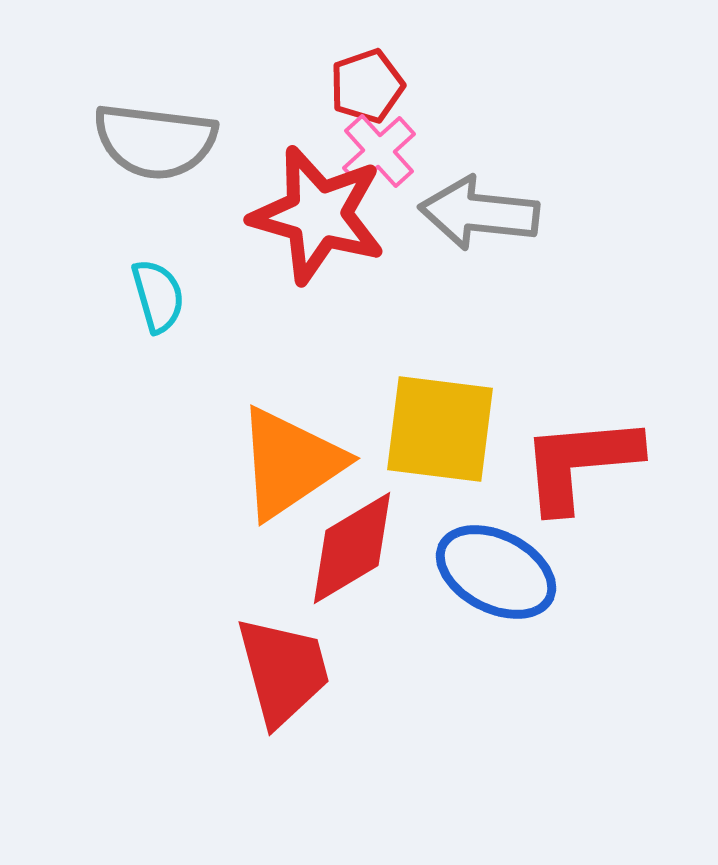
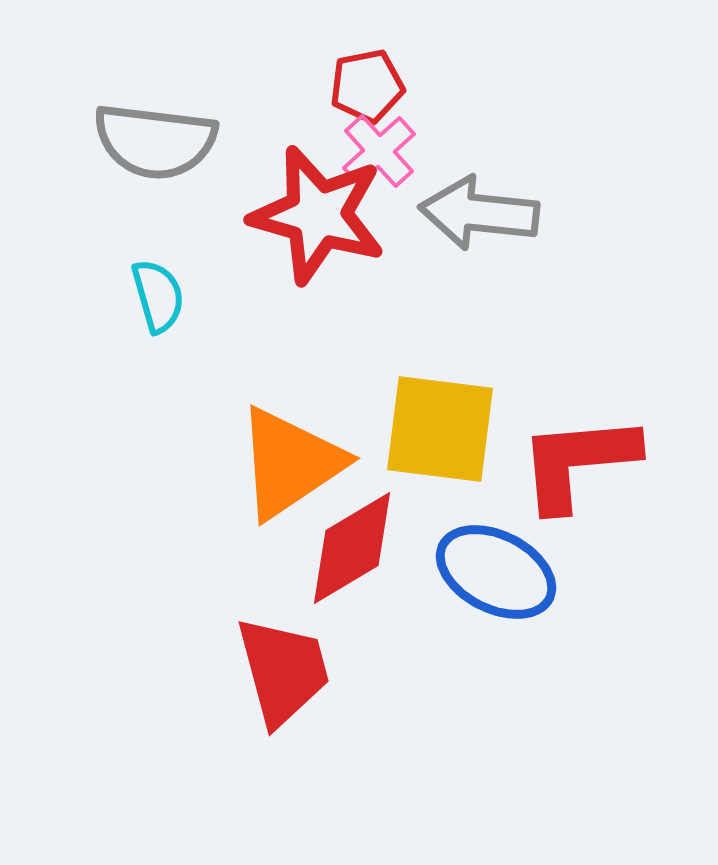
red pentagon: rotated 8 degrees clockwise
red L-shape: moved 2 px left, 1 px up
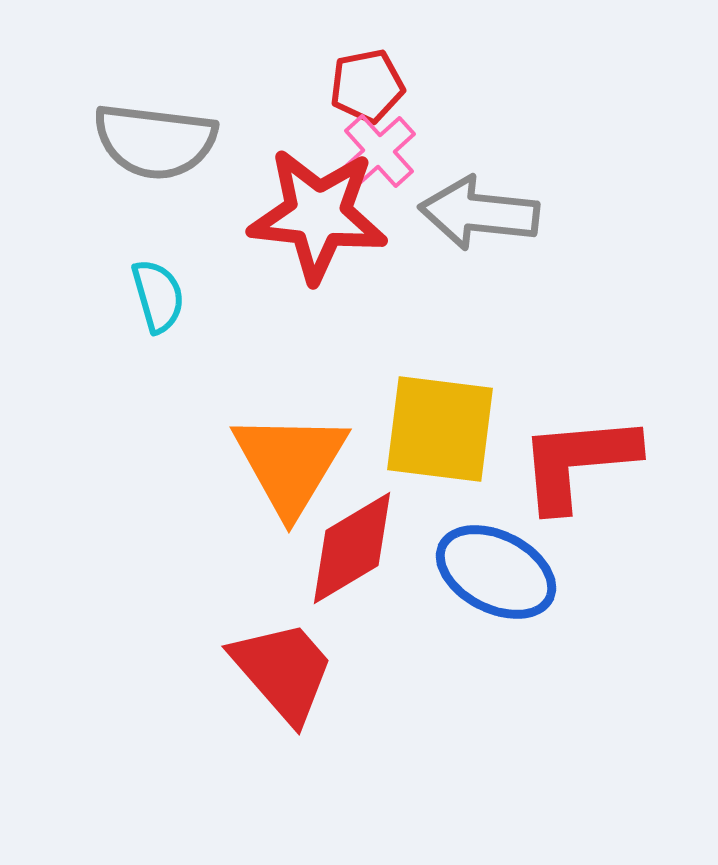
red star: rotated 10 degrees counterclockwise
orange triangle: rotated 25 degrees counterclockwise
red trapezoid: rotated 26 degrees counterclockwise
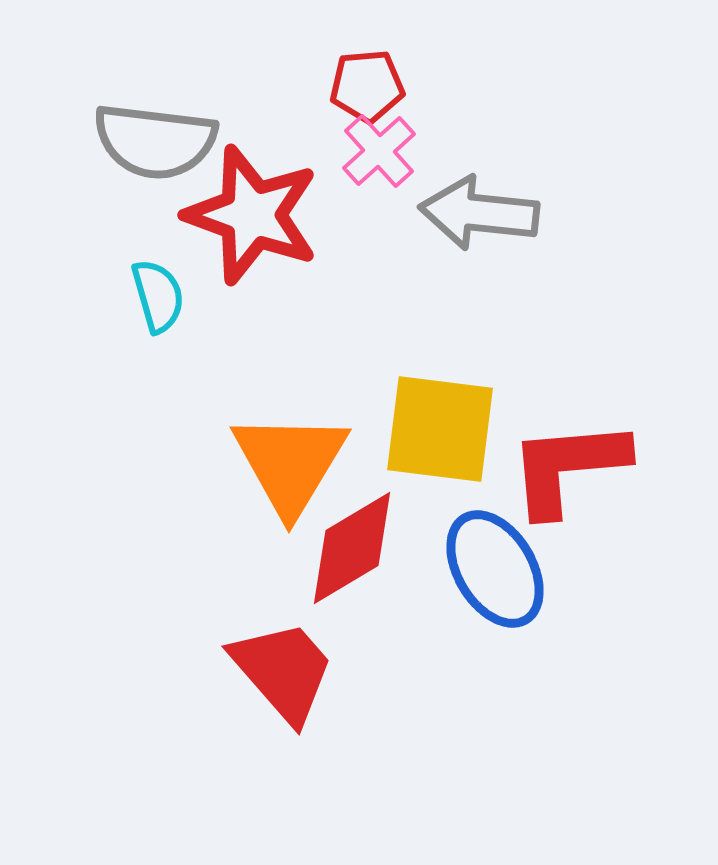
red pentagon: rotated 6 degrees clockwise
red star: moved 66 px left; rotated 14 degrees clockwise
red L-shape: moved 10 px left, 5 px down
blue ellipse: moved 1 px left, 3 px up; rotated 32 degrees clockwise
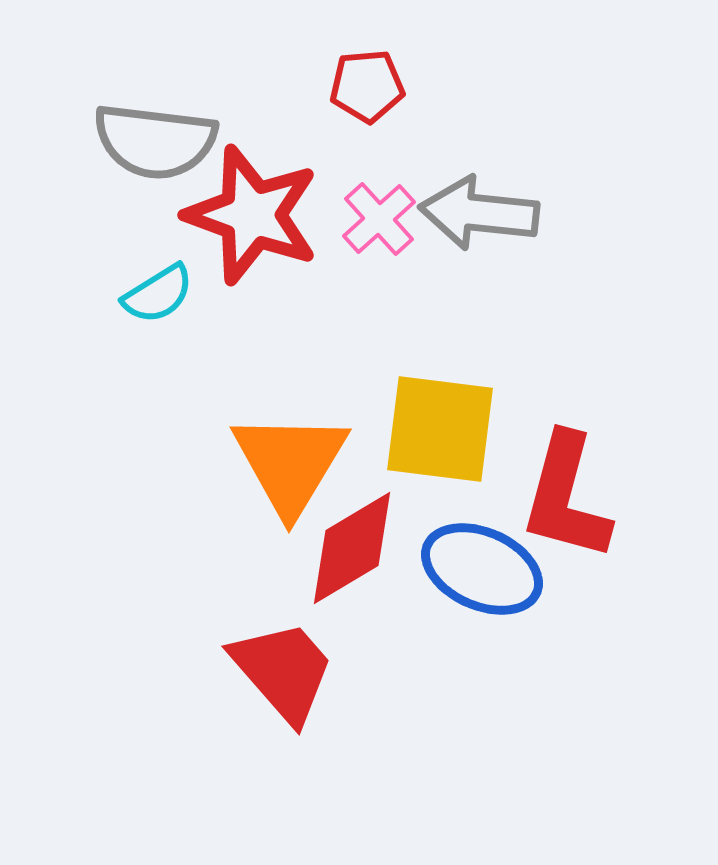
pink cross: moved 68 px down
cyan semicircle: moved 2 px up; rotated 74 degrees clockwise
red L-shape: moved 2 px left, 30 px down; rotated 70 degrees counterclockwise
blue ellipse: moved 13 px left; rotated 35 degrees counterclockwise
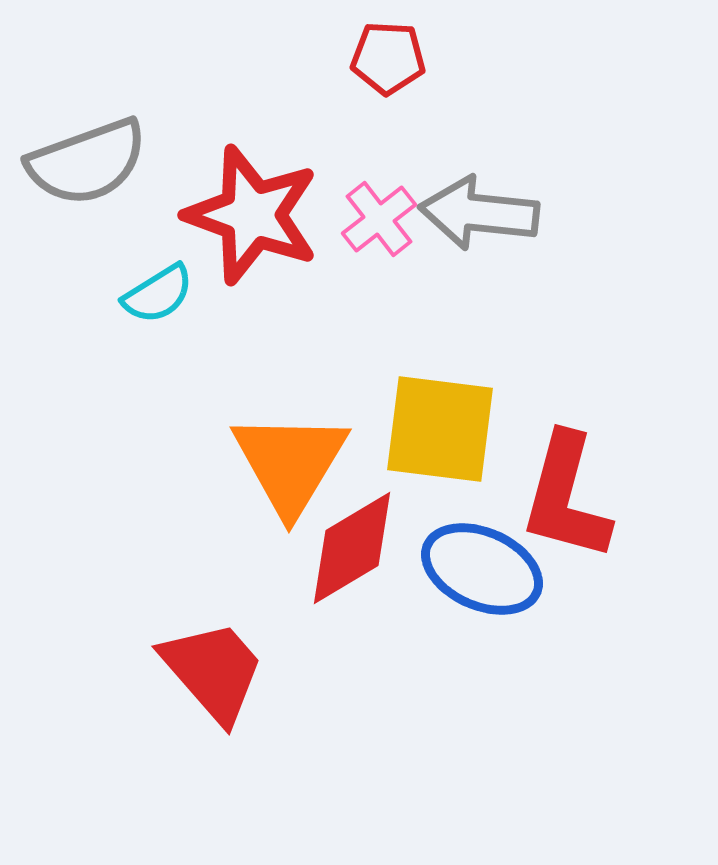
red pentagon: moved 21 px right, 28 px up; rotated 8 degrees clockwise
gray semicircle: moved 68 px left, 21 px down; rotated 27 degrees counterclockwise
pink cross: rotated 4 degrees clockwise
red trapezoid: moved 70 px left
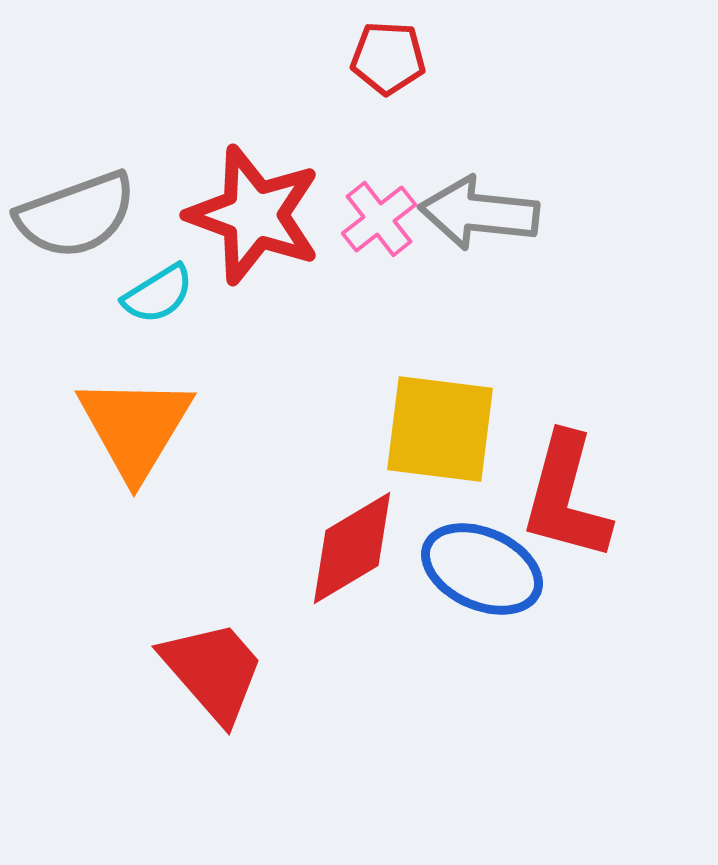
gray semicircle: moved 11 px left, 53 px down
red star: moved 2 px right
orange triangle: moved 155 px left, 36 px up
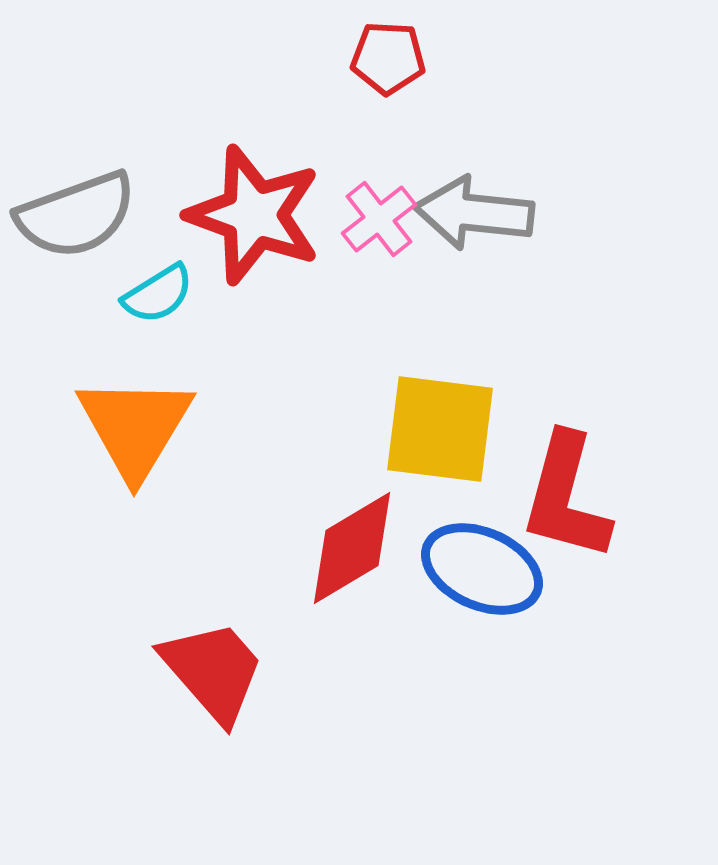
gray arrow: moved 5 px left
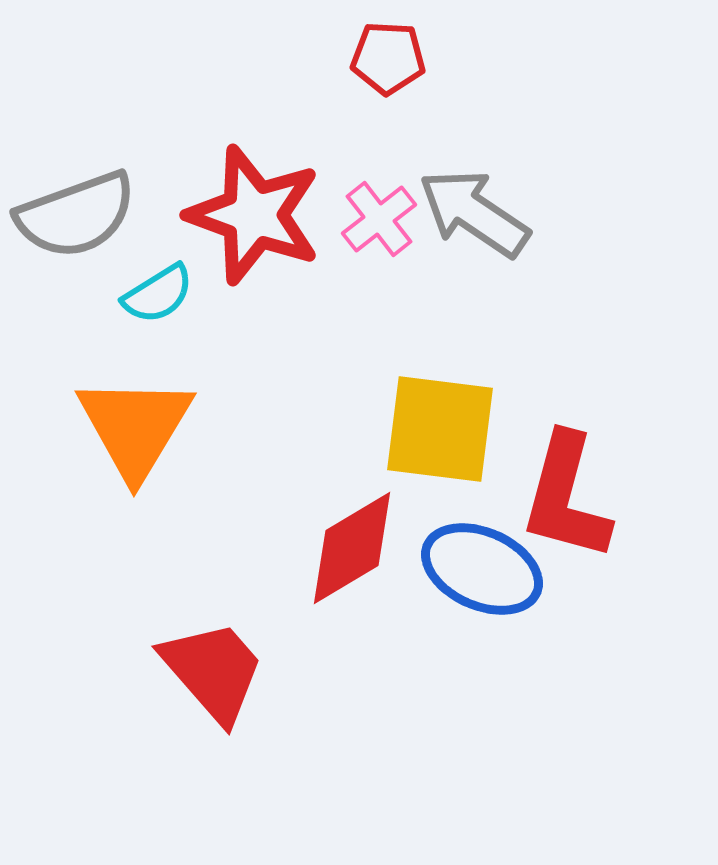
gray arrow: rotated 28 degrees clockwise
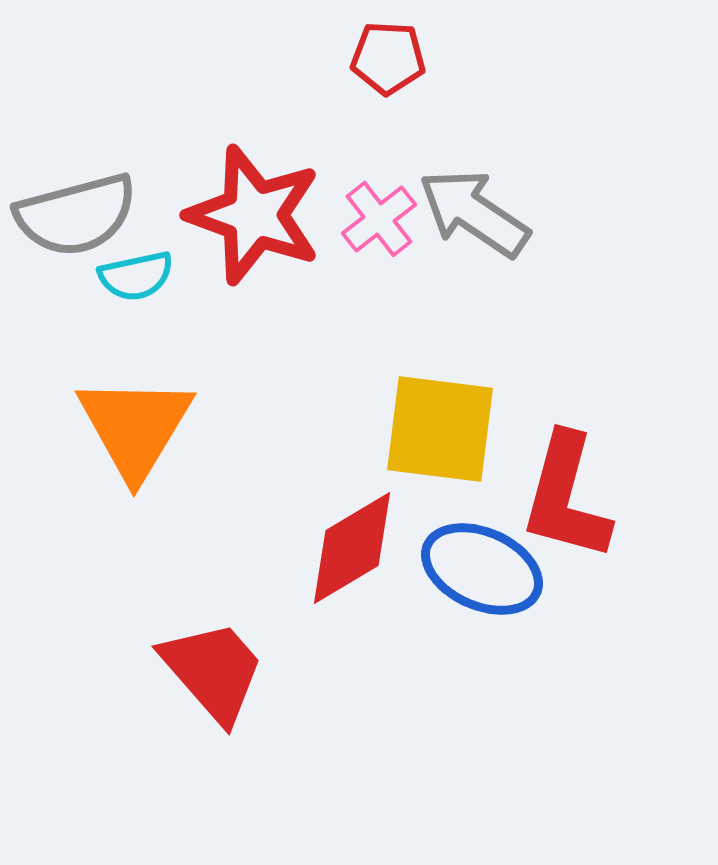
gray semicircle: rotated 5 degrees clockwise
cyan semicircle: moved 22 px left, 18 px up; rotated 20 degrees clockwise
